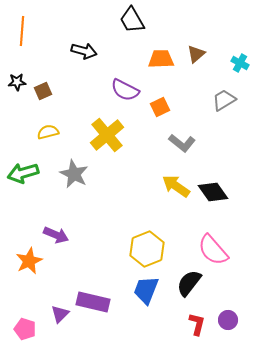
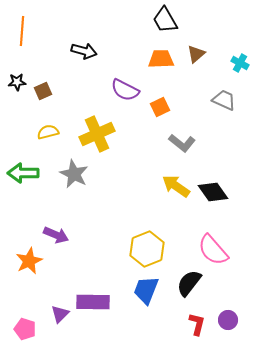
black trapezoid: moved 33 px right
gray trapezoid: rotated 55 degrees clockwise
yellow cross: moved 10 px left, 1 px up; rotated 16 degrees clockwise
green arrow: rotated 16 degrees clockwise
purple rectangle: rotated 12 degrees counterclockwise
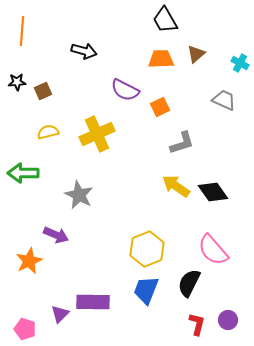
gray L-shape: rotated 56 degrees counterclockwise
gray star: moved 5 px right, 21 px down
black semicircle: rotated 12 degrees counterclockwise
